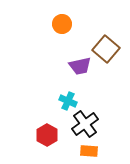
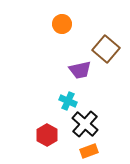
purple trapezoid: moved 4 px down
black cross: rotated 12 degrees counterclockwise
orange rectangle: rotated 24 degrees counterclockwise
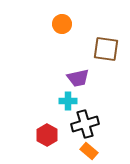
brown square: rotated 32 degrees counterclockwise
purple trapezoid: moved 2 px left, 8 px down
cyan cross: rotated 24 degrees counterclockwise
black cross: rotated 32 degrees clockwise
orange rectangle: rotated 60 degrees clockwise
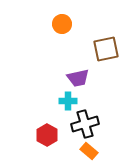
brown square: rotated 20 degrees counterclockwise
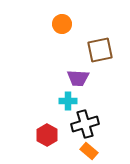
brown square: moved 6 px left, 1 px down
purple trapezoid: rotated 15 degrees clockwise
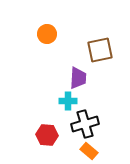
orange circle: moved 15 px left, 10 px down
purple trapezoid: rotated 90 degrees counterclockwise
red hexagon: rotated 25 degrees counterclockwise
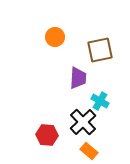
orange circle: moved 8 px right, 3 px down
cyan cross: moved 32 px right; rotated 30 degrees clockwise
black cross: moved 2 px left, 2 px up; rotated 28 degrees counterclockwise
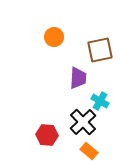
orange circle: moved 1 px left
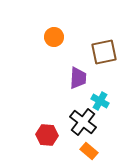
brown square: moved 4 px right, 2 px down
black cross: rotated 8 degrees counterclockwise
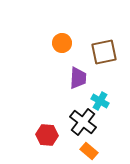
orange circle: moved 8 px right, 6 px down
